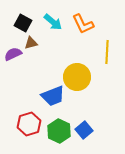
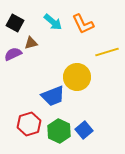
black square: moved 8 px left
yellow line: rotated 70 degrees clockwise
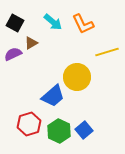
brown triangle: rotated 16 degrees counterclockwise
blue trapezoid: rotated 20 degrees counterclockwise
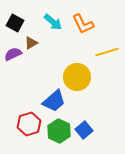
blue trapezoid: moved 1 px right, 5 px down
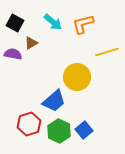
orange L-shape: rotated 100 degrees clockwise
purple semicircle: rotated 36 degrees clockwise
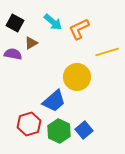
orange L-shape: moved 4 px left, 5 px down; rotated 10 degrees counterclockwise
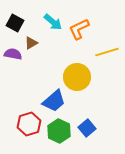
blue square: moved 3 px right, 2 px up
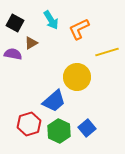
cyan arrow: moved 2 px left, 2 px up; rotated 18 degrees clockwise
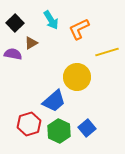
black square: rotated 18 degrees clockwise
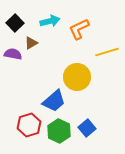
cyan arrow: moved 1 px left, 1 px down; rotated 72 degrees counterclockwise
red hexagon: moved 1 px down
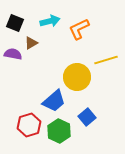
black square: rotated 24 degrees counterclockwise
yellow line: moved 1 px left, 8 px down
blue square: moved 11 px up
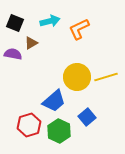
yellow line: moved 17 px down
